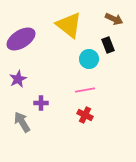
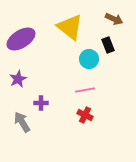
yellow triangle: moved 1 px right, 2 px down
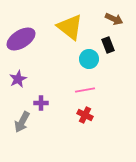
gray arrow: rotated 120 degrees counterclockwise
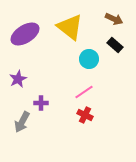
purple ellipse: moved 4 px right, 5 px up
black rectangle: moved 7 px right; rotated 28 degrees counterclockwise
pink line: moved 1 px left, 2 px down; rotated 24 degrees counterclockwise
